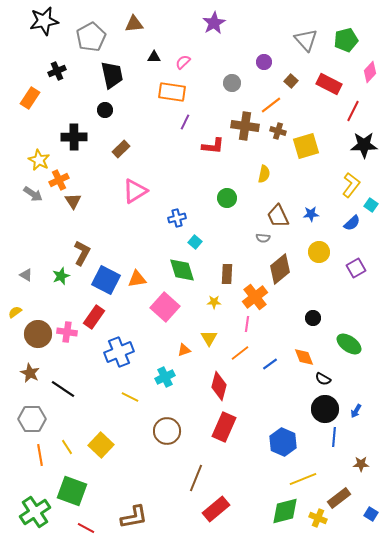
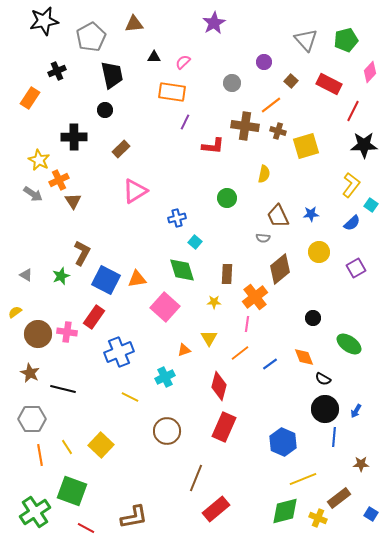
black line at (63, 389): rotated 20 degrees counterclockwise
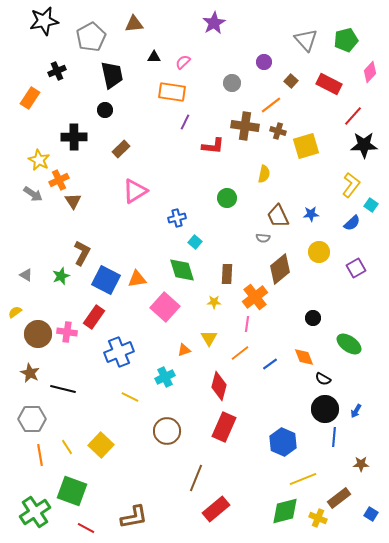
red line at (353, 111): moved 5 px down; rotated 15 degrees clockwise
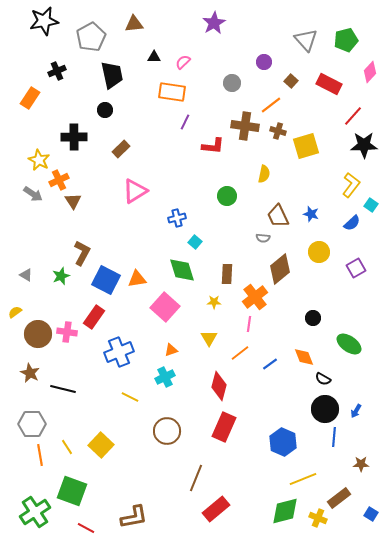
green circle at (227, 198): moved 2 px up
blue star at (311, 214): rotated 21 degrees clockwise
pink line at (247, 324): moved 2 px right
orange triangle at (184, 350): moved 13 px left
gray hexagon at (32, 419): moved 5 px down
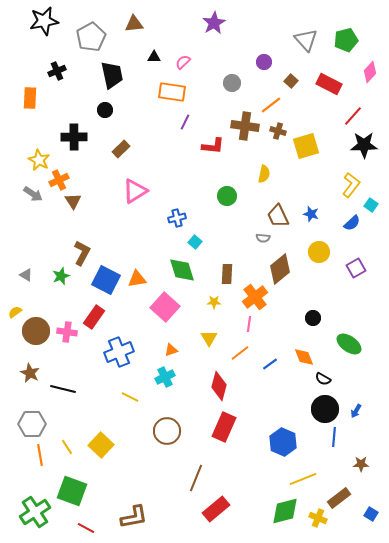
orange rectangle at (30, 98): rotated 30 degrees counterclockwise
brown circle at (38, 334): moved 2 px left, 3 px up
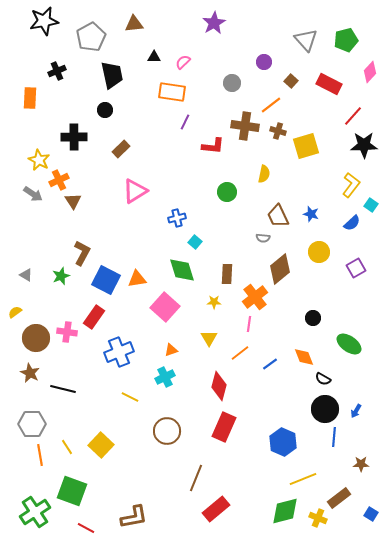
green circle at (227, 196): moved 4 px up
brown circle at (36, 331): moved 7 px down
